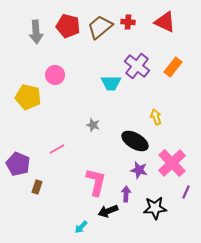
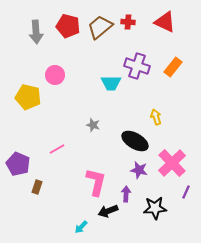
purple cross: rotated 20 degrees counterclockwise
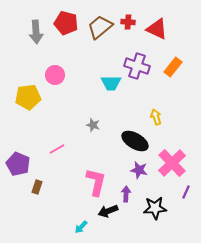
red triangle: moved 8 px left, 7 px down
red pentagon: moved 2 px left, 3 px up
yellow pentagon: rotated 20 degrees counterclockwise
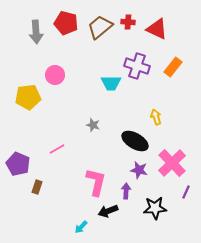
purple arrow: moved 3 px up
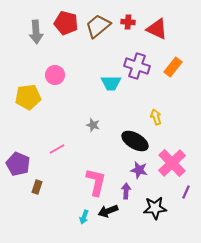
brown trapezoid: moved 2 px left, 1 px up
cyan arrow: moved 3 px right, 10 px up; rotated 24 degrees counterclockwise
